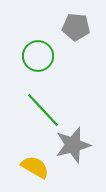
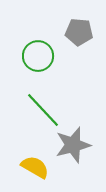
gray pentagon: moved 3 px right, 5 px down
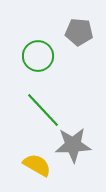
gray star: rotated 12 degrees clockwise
yellow semicircle: moved 2 px right, 2 px up
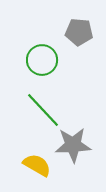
green circle: moved 4 px right, 4 px down
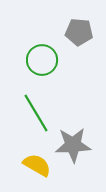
green line: moved 7 px left, 3 px down; rotated 12 degrees clockwise
